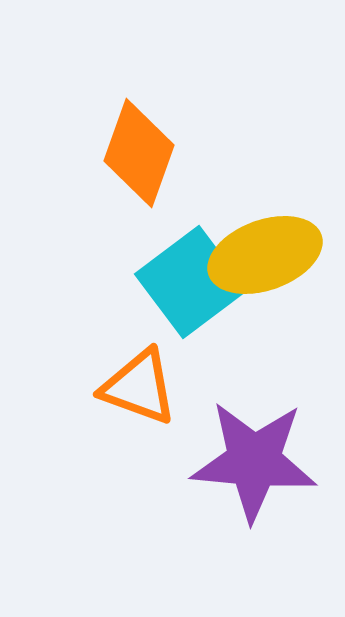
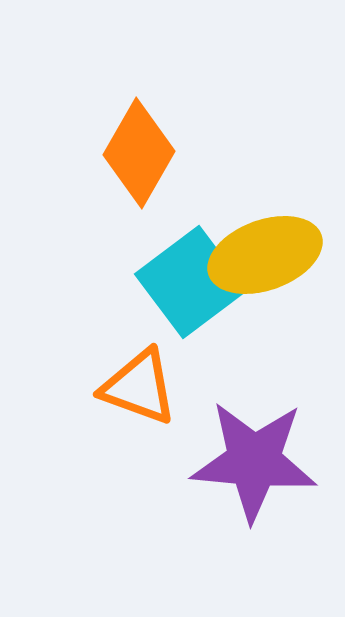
orange diamond: rotated 10 degrees clockwise
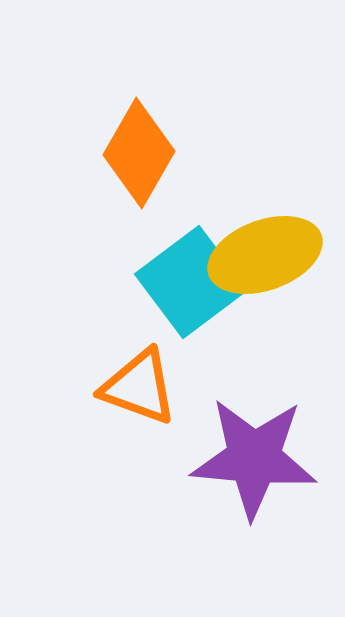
purple star: moved 3 px up
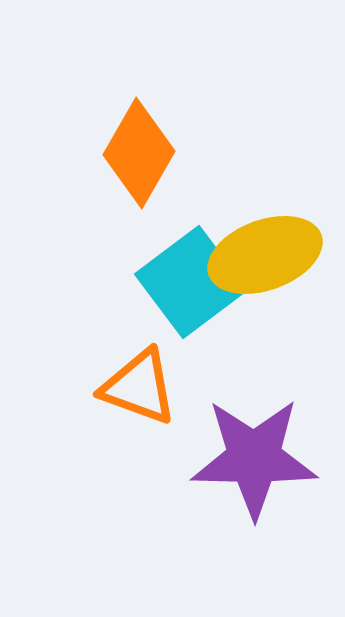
purple star: rotated 4 degrees counterclockwise
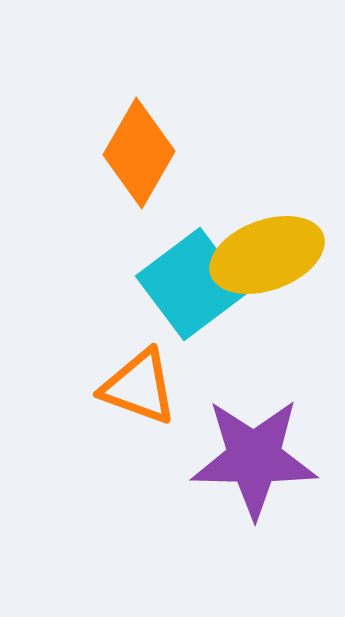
yellow ellipse: moved 2 px right
cyan square: moved 1 px right, 2 px down
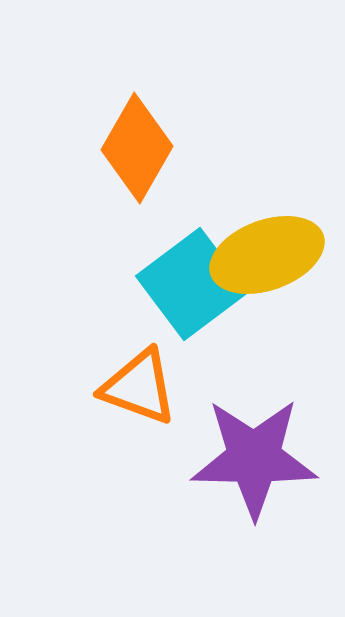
orange diamond: moved 2 px left, 5 px up
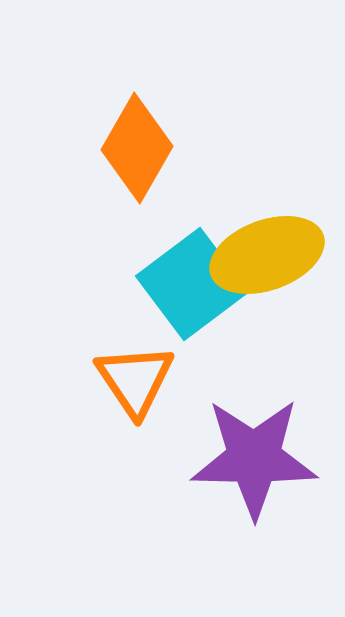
orange triangle: moved 4 px left, 7 px up; rotated 36 degrees clockwise
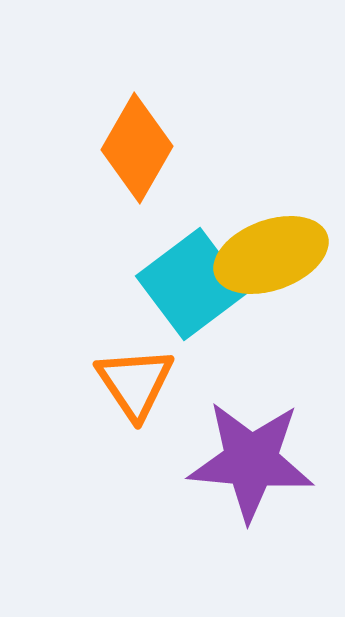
yellow ellipse: moved 4 px right
orange triangle: moved 3 px down
purple star: moved 3 px left, 3 px down; rotated 4 degrees clockwise
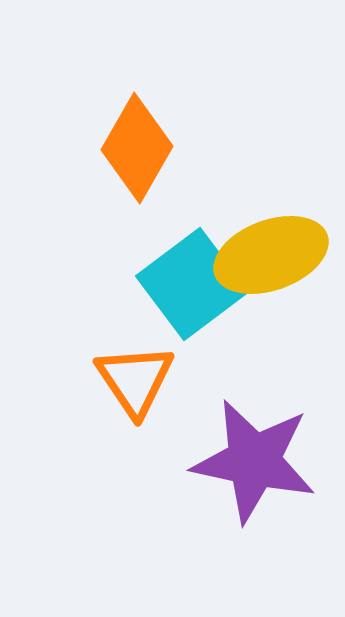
orange triangle: moved 3 px up
purple star: moved 3 px right; rotated 7 degrees clockwise
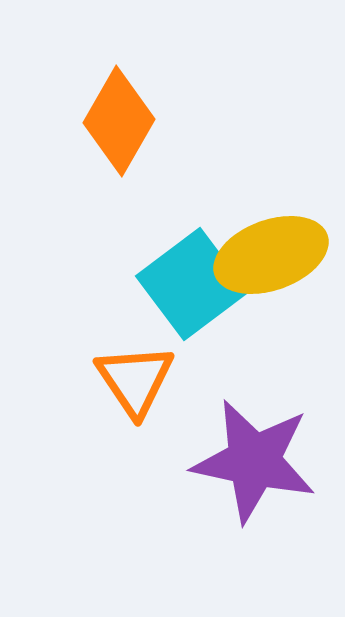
orange diamond: moved 18 px left, 27 px up
